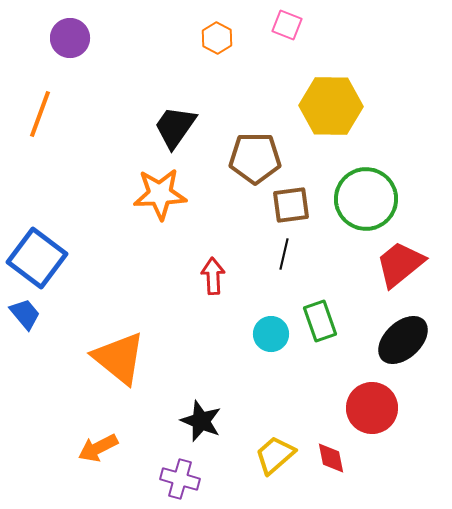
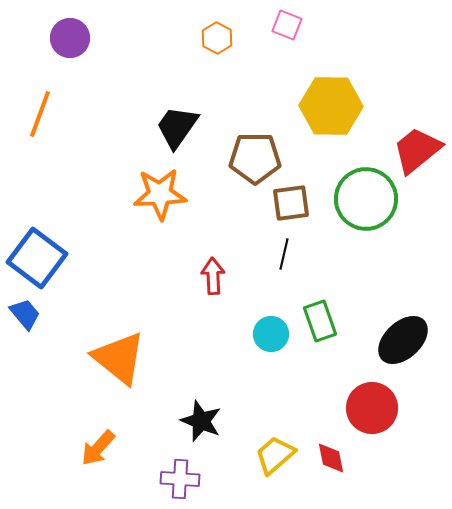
black trapezoid: moved 2 px right
brown square: moved 2 px up
red trapezoid: moved 17 px right, 114 px up
orange arrow: rotated 21 degrees counterclockwise
purple cross: rotated 12 degrees counterclockwise
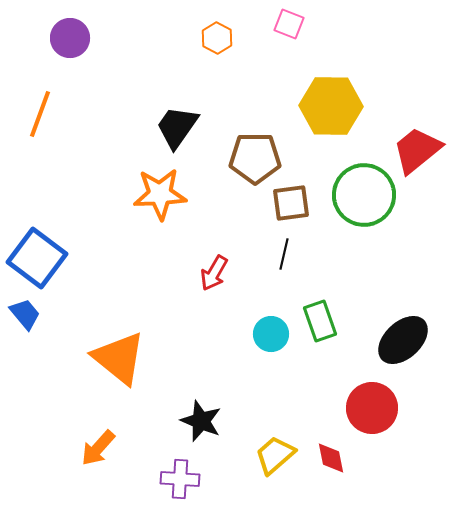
pink square: moved 2 px right, 1 px up
green circle: moved 2 px left, 4 px up
red arrow: moved 1 px right, 3 px up; rotated 147 degrees counterclockwise
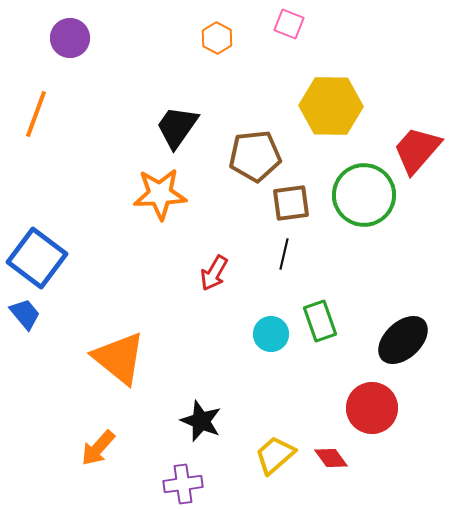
orange line: moved 4 px left
red trapezoid: rotated 10 degrees counterclockwise
brown pentagon: moved 2 px up; rotated 6 degrees counterclockwise
red diamond: rotated 24 degrees counterclockwise
purple cross: moved 3 px right, 5 px down; rotated 12 degrees counterclockwise
